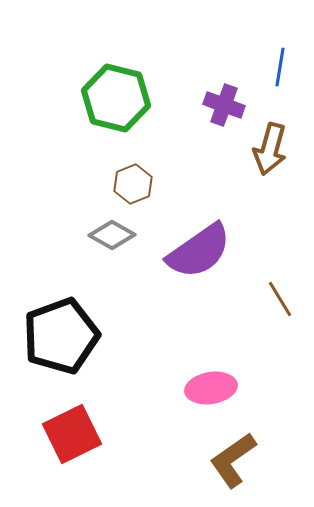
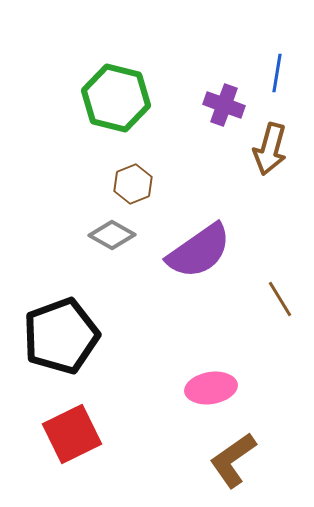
blue line: moved 3 px left, 6 px down
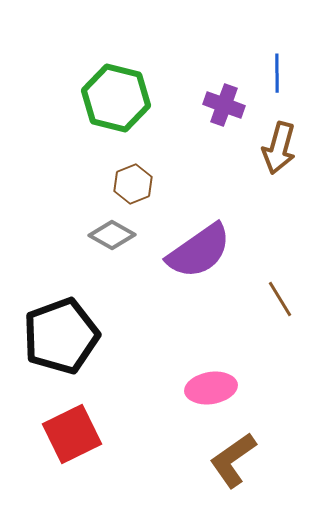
blue line: rotated 9 degrees counterclockwise
brown arrow: moved 9 px right, 1 px up
